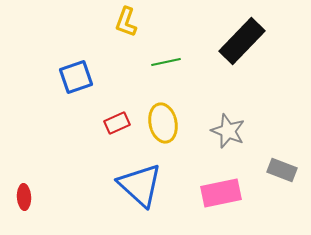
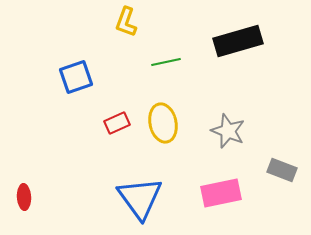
black rectangle: moved 4 px left; rotated 30 degrees clockwise
blue triangle: moved 13 px down; rotated 12 degrees clockwise
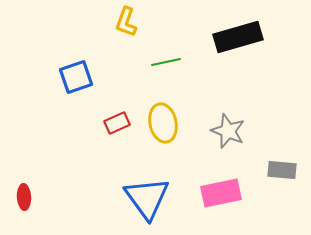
black rectangle: moved 4 px up
gray rectangle: rotated 16 degrees counterclockwise
blue triangle: moved 7 px right
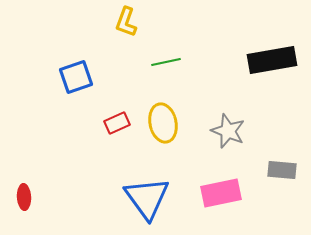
black rectangle: moved 34 px right, 23 px down; rotated 6 degrees clockwise
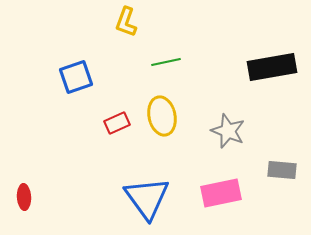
black rectangle: moved 7 px down
yellow ellipse: moved 1 px left, 7 px up
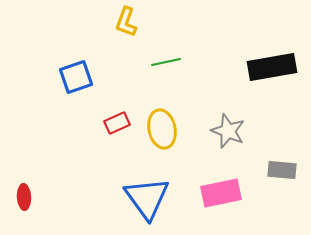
yellow ellipse: moved 13 px down
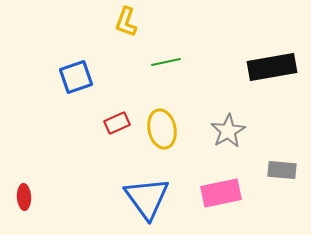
gray star: rotated 20 degrees clockwise
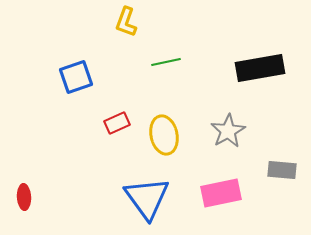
black rectangle: moved 12 px left, 1 px down
yellow ellipse: moved 2 px right, 6 px down
